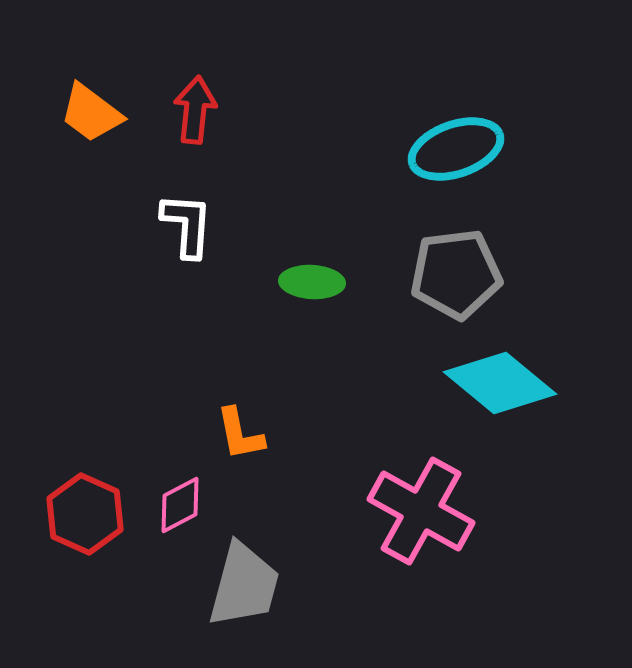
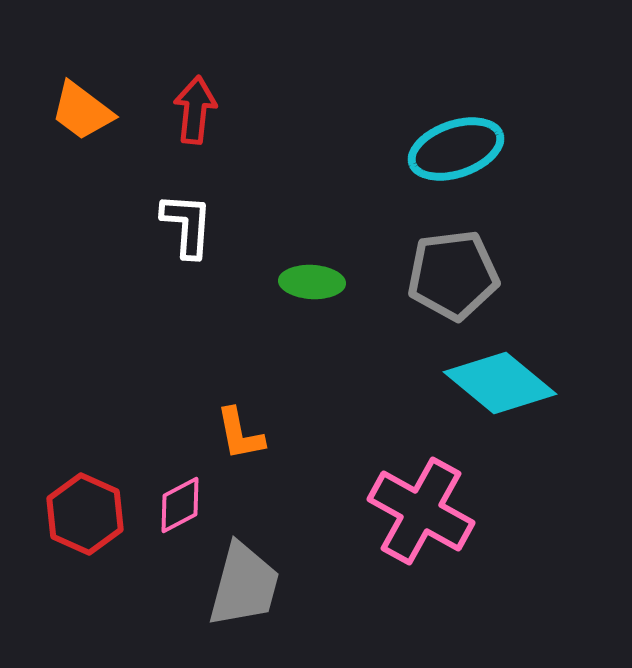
orange trapezoid: moved 9 px left, 2 px up
gray pentagon: moved 3 px left, 1 px down
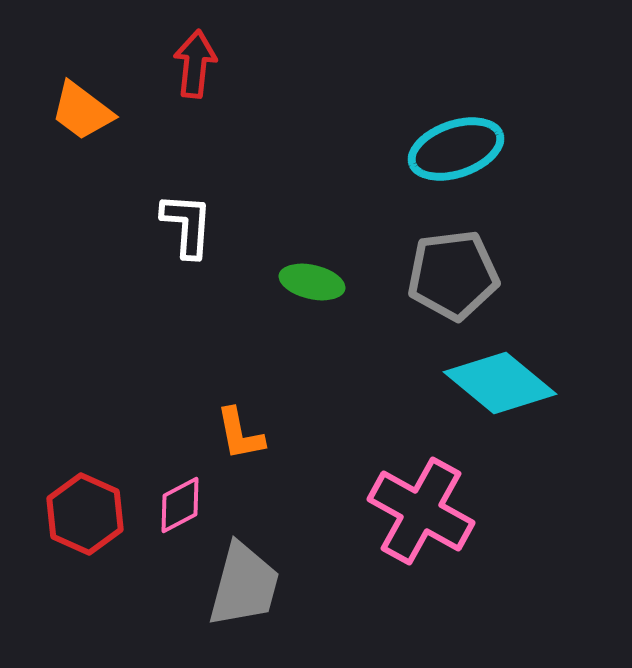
red arrow: moved 46 px up
green ellipse: rotated 10 degrees clockwise
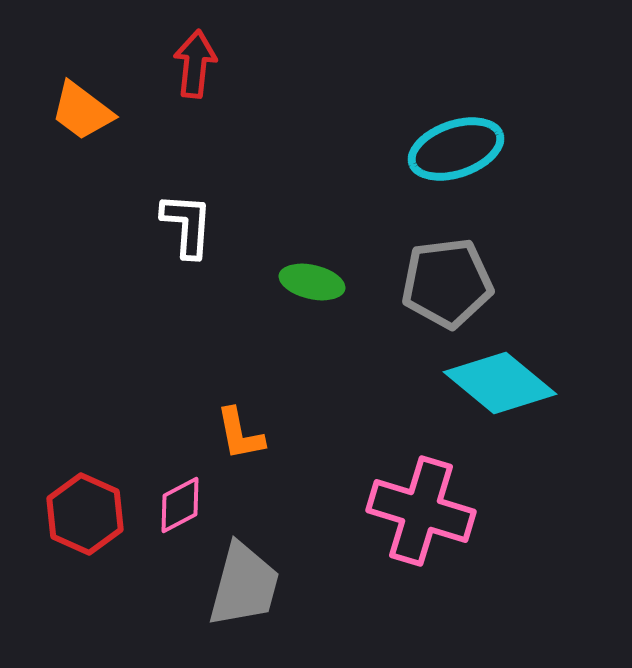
gray pentagon: moved 6 px left, 8 px down
pink cross: rotated 12 degrees counterclockwise
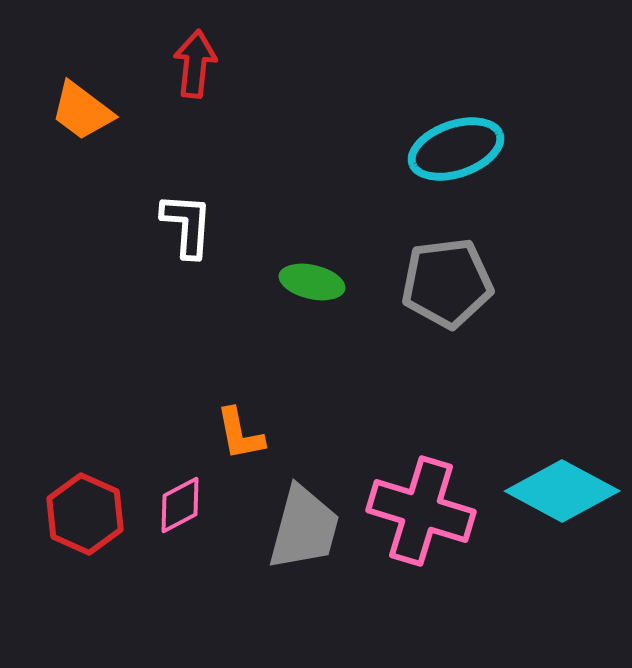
cyan diamond: moved 62 px right, 108 px down; rotated 11 degrees counterclockwise
gray trapezoid: moved 60 px right, 57 px up
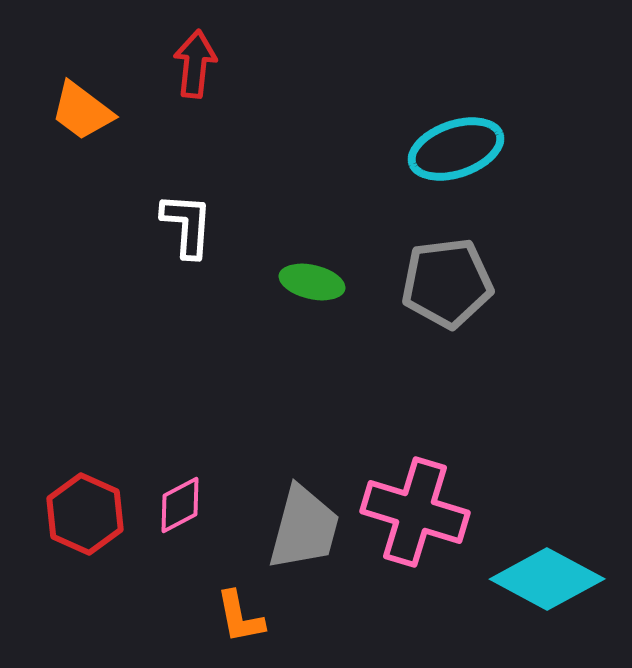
orange L-shape: moved 183 px down
cyan diamond: moved 15 px left, 88 px down
pink cross: moved 6 px left, 1 px down
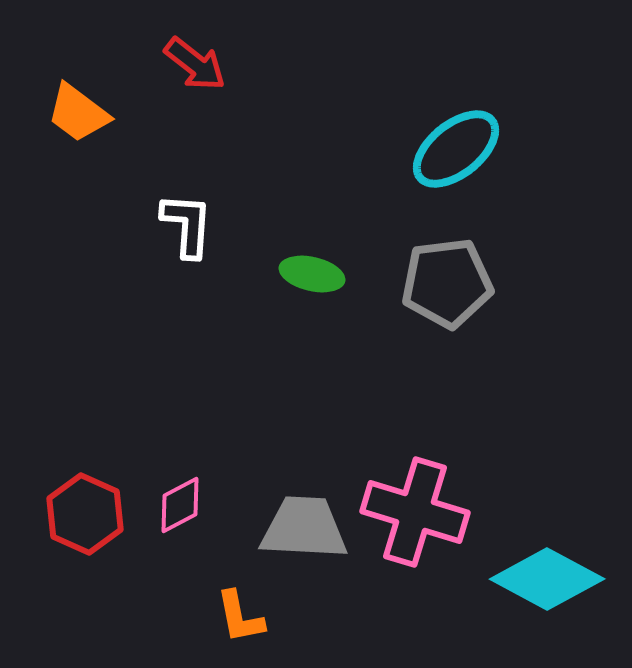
red arrow: rotated 122 degrees clockwise
orange trapezoid: moved 4 px left, 2 px down
cyan ellipse: rotated 20 degrees counterclockwise
green ellipse: moved 8 px up
gray trapezoid: rotated 102 degrees counterclockwise
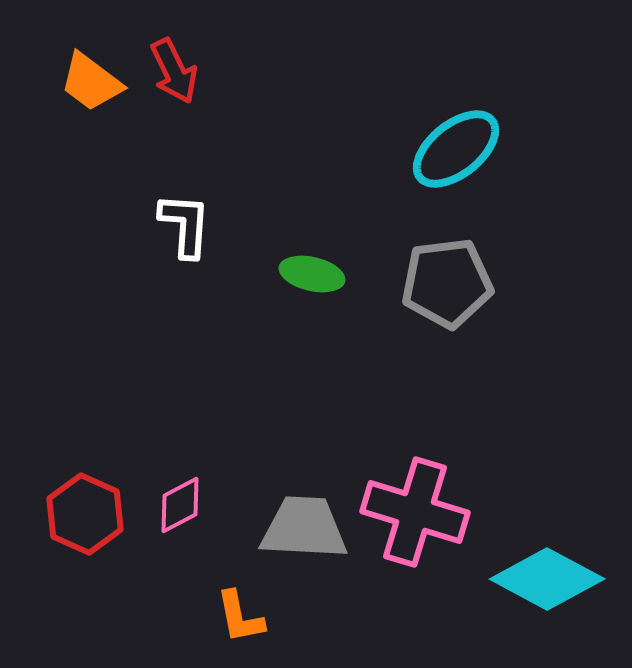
red arrow: moved 21 px left, 7 px down; rotated 26 degrees clockwise
orange trapezoid: moved 13 px right, 31 px up
white L-shape: moved 2 px left
